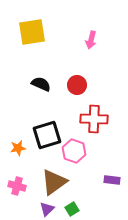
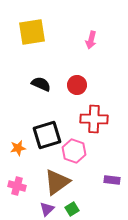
brown triangle: moved 3 px right
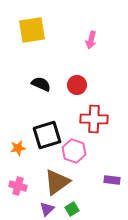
yellow square: moved 2 px up
pink cross: moved 1 px right
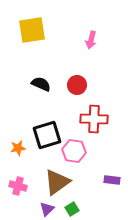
pink hexagon: rotated 10 degrees counterclockwise
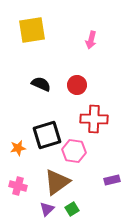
purple rectangle: rotated 21 degrees counterclockwise
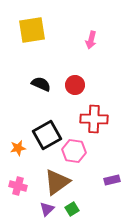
red circle: moved 2 px left
black square: rotated 12 degrees counterclockwise
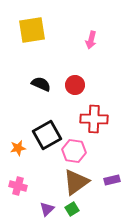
brown triangle: moved 19 px right
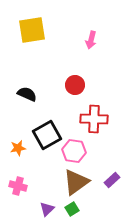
black semicircle: moved 14 px left, 10 px down
purple rectangle: rotated 28 degrees counterclockwise
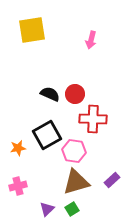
red circle: moved 9 px down
black semicircle: moved 23 px right
red cross: moved 1 px left
brown triangle: rotated 20 degrees clockwise
pink cross: rotated 30 degrees counterclockwise
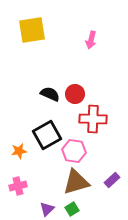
orange star: moved 1 px right, 3 px down
